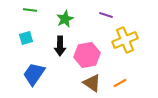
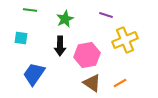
cyan square: moved 5 px left; rotated 24 degrees clockwise
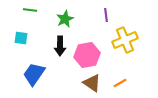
purple line: rotated 64 degrees clockwise
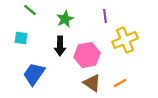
green line: rotated 32 degrees clockwise
purple line: moved 1 px left, 1 px down
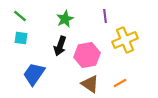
green line: moved 10 px left, 6 px down
black arrow: rotated 18 degrees clockwise
brown triangle: moved 2 px left, 1 px down
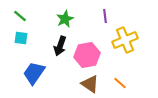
blue trapezoid: moved 1 px up
orange line: rotated 72 degrees clockwise
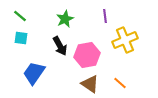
black arrow: rotated 48 degrees counterclockwise
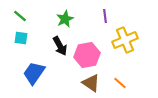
brown triangle: moved 1 px right, 1 px up
